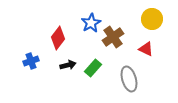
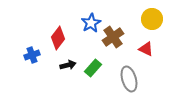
blue cross: moved 1 px right, 6 px up
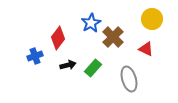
brown cross: rotated 10 degrees counterclockwise
blue cross: moved 3 px right, 1 px down
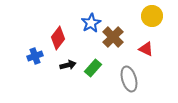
yellow circle: moved 3 px up
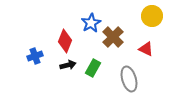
red diamond: moved 7 px right, 3 px down; rotated 15 degrees counterclockwise
green rectangle: rotated 12 degrees counterclockwise
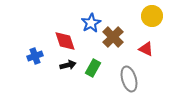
red diamond: rotated 40 degrees counterclockwise
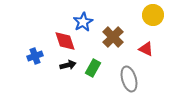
yellow circle: moved 1 px right, 1 px up
blue star: moved 8 px left, 1 px up
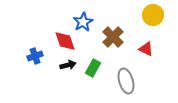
gray ellipse: moved 3 px left, 2 px down
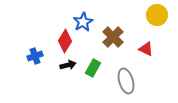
yellow circle: moved 4 px right
red diamond: rotated 50 degrees clockwise
